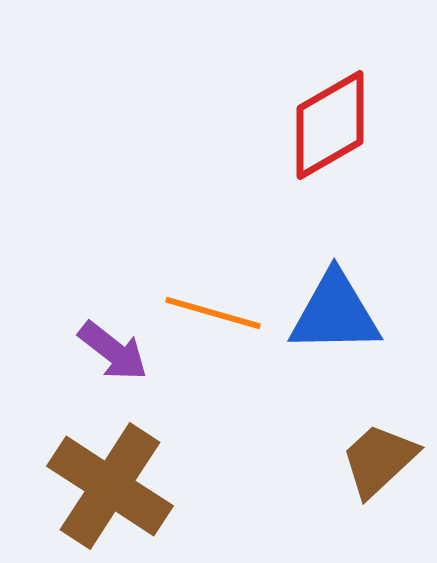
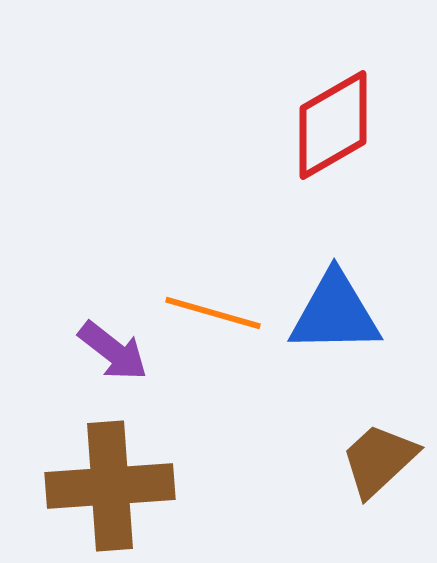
red diamond: moved 3 px right
brown cross: rotated 37 degrees counterclockwise
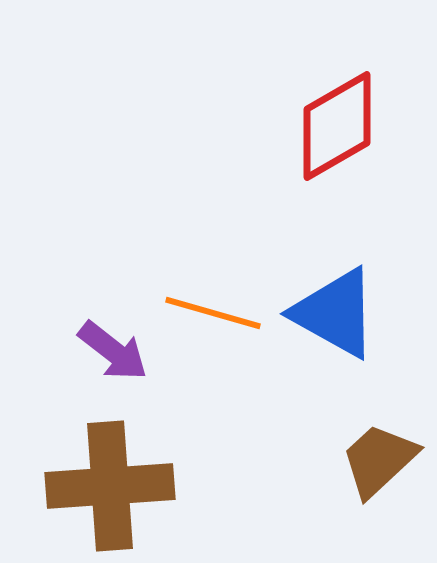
red diamond: moved 4 px right, 1 px down
blue triangle: rotated 30 degrees clockwise
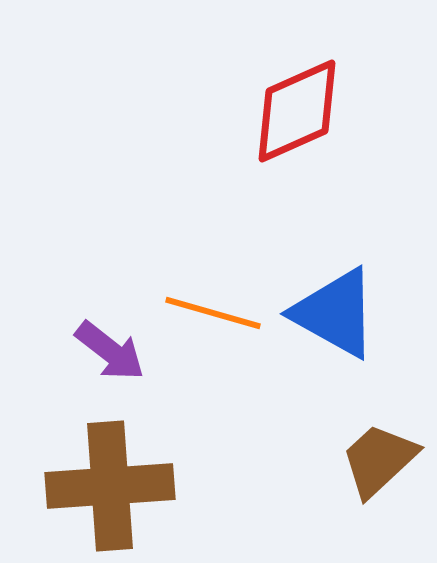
red diamond: moved 40 px left, 15 px up; rotated 6 degrees clockwise
purple arrow: moved 3 px left
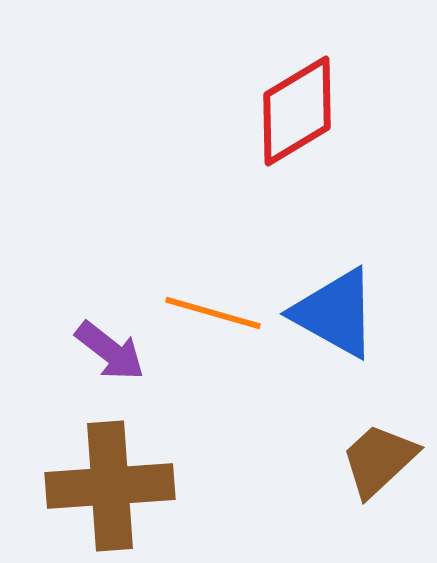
red diamond: rotated 7 degrees counterclockwise
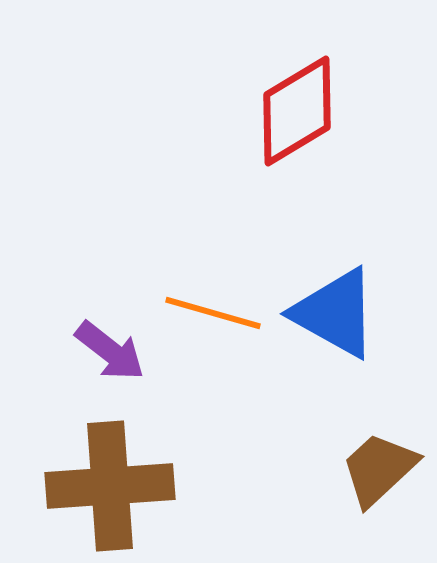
brown trapezoid: moved 9 px down
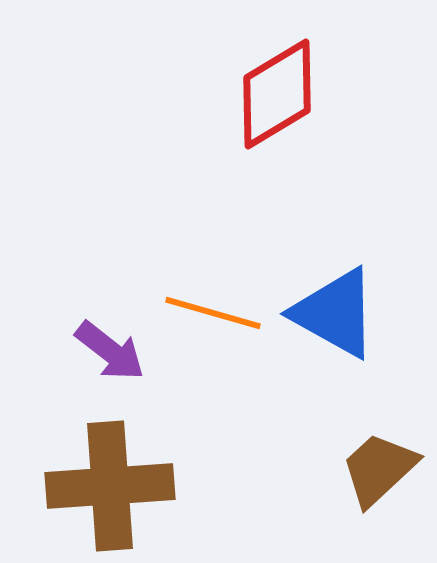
red diamond: moved 20 px left, 17 px up
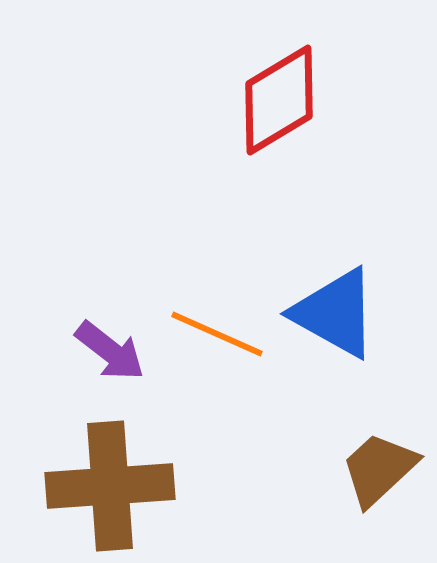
red diamond: moved 2 px right, 6 px down
orange line: moved 4 px right, 21 px down; rotated 8 degrees clockwise
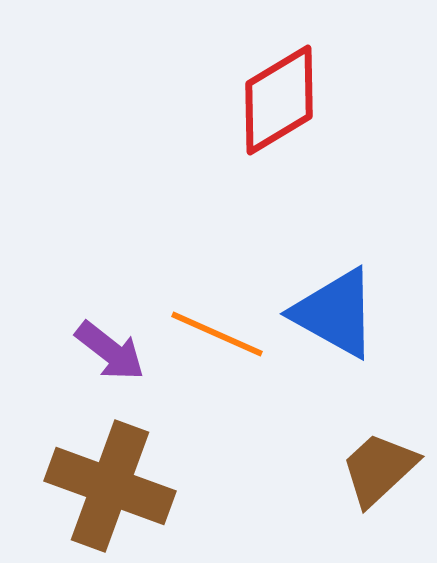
brown cross: rotated 24 degrees clockwise
